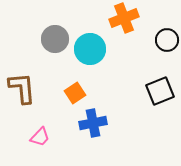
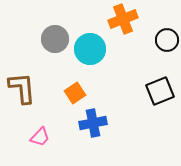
orange cross: moved 1 px left, 1 px down
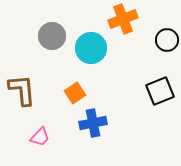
gray circle: moved 3 px left, 3 px up
cyan circle: moved 1 px right, 1 px up
brown L-shape: moved 2 px down
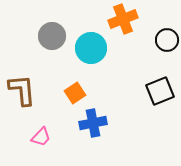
pink trapezoid: moved 1 px right
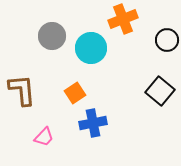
black square: rotated 28 degrees counterclockwise
pink trapezoid: moved 3 px right
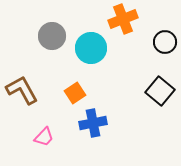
black circle: moved 2 px left, 2 px down
brown L-shape: rotated 24 degrees counterclockwise
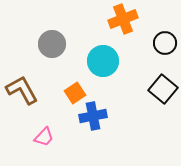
gray circle: moved 8 px down
black circle: moved 1 px down
cyan circle: moved 12 px right, 13 px down
black square: moved 3 px right, 2 px up
blue cross: moved 7 px up
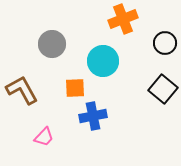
orange square: moved 5 px up; rotated 30 degrees clockwise
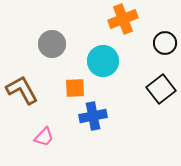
black square: moved 2 px left; rotated 12 degrees clockwise
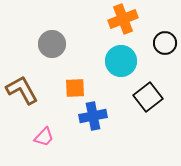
cyan circle: moved 18 px right
black square: moved 13 px left, 8 px down
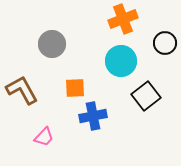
black square: moved 2 px left, 1 px up
